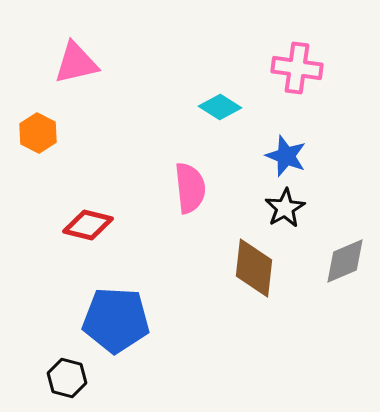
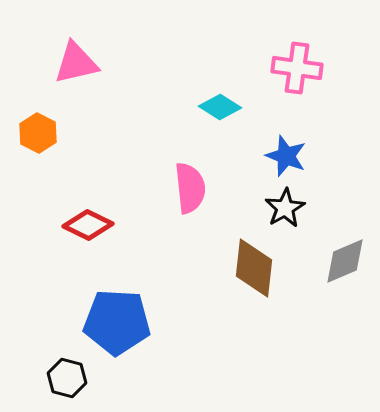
red diamond: rotated 12 degrees clockwise
blue pentagon: moved 1 px right, 2 px down
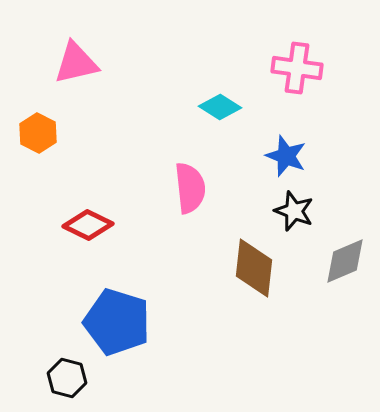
black star: moved 9 px right, 3 px down; rotated 21 degrees counterclockwise
blue pentagon: rotated 14 degrees clockwise
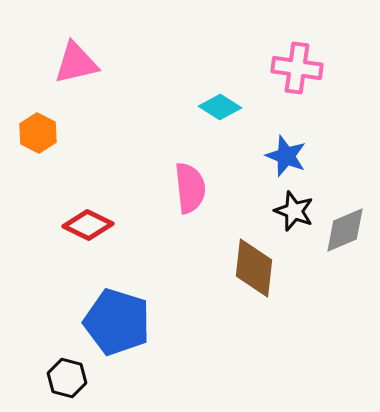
gray diamond: moved 31 px up
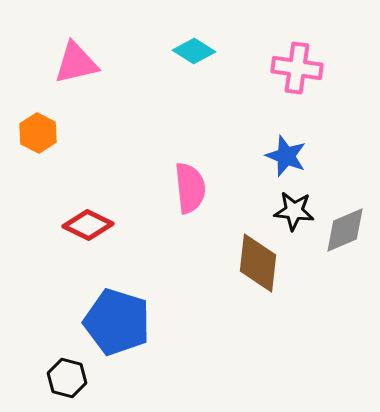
cyan diamond: moved 26 px left, 56 px up
black star: rotated 15 degrees counterclockwise
brown diamond: moved 4 px right, 5 px up
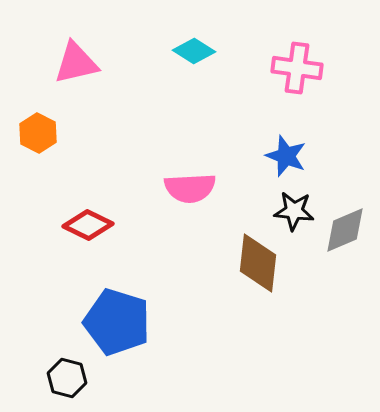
pink semicircle: rotated 93 degrees clockwise
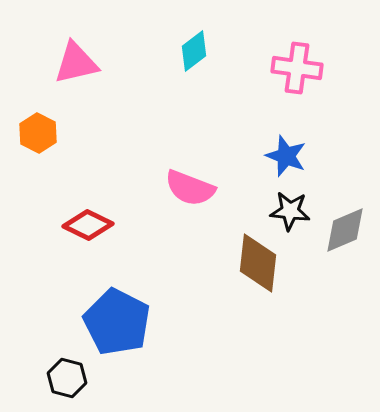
cyan diamond: rotated 69 degrees counterclockwise
pink semicircle: rotated 24 degrees clockwise
black star: moved 4 px left
blue pentagon: rotated 10 degrees clockwise
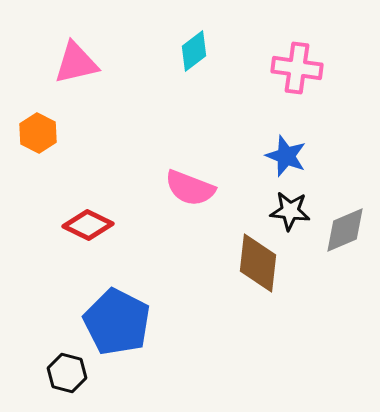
black hexagon: moved 5 px up
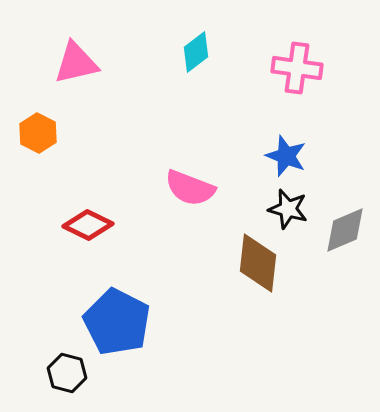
cyan diamond: moved 2 px right, 1 px down
black star: moved 2 px left, 2 px up; rotated 9 degrees clockwise
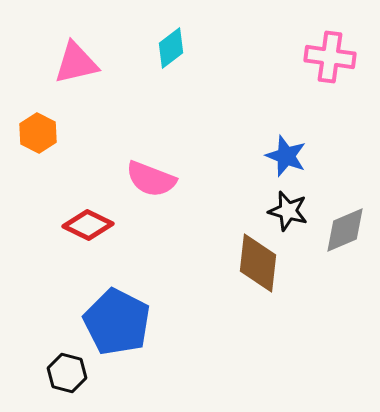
cyan diamond: moved 25 px left, 4 px up
pink cross: moved 33 px right, 11 px up
pink semicircle: moved 39 px left, 9 px up
black star: moved 2 px down
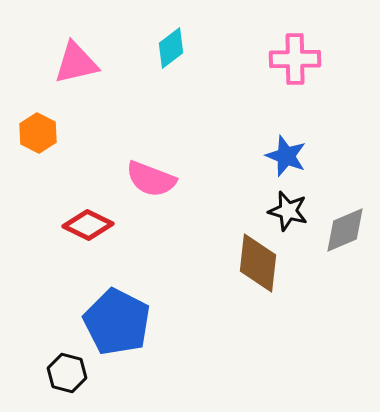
pink cross: moved 35 px left, 2 px down; rotated 9 degrees counterclockwise
